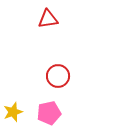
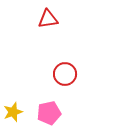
red circle: moved 7 px right, 2 px up
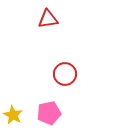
yellow star: moved 3 px down; rotated 24 degrees counterclockwise
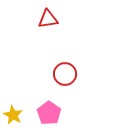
pink pentagon: rotated 25 degrees counterclockwise
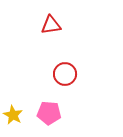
red triangle: moved 3 px right, 6 px down
pink pentagon: rotated 30 degrees counterclockwise
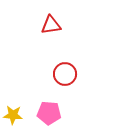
yellow star: rotated 24 degrees counterclockwise
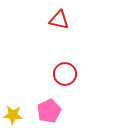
red triangle: moved 8 px right, 5 px up; rotated 20 degrees clockwise
pink pentagon: moved 2 px up; rotated 30 degrees counterclockwise
